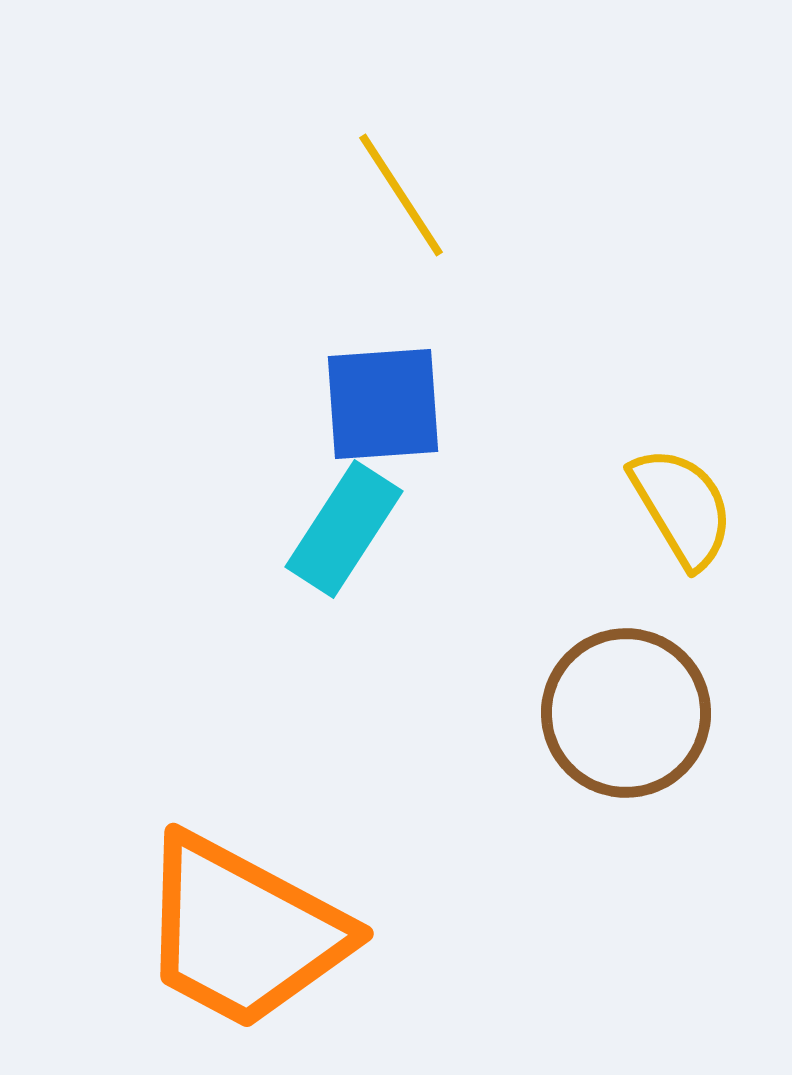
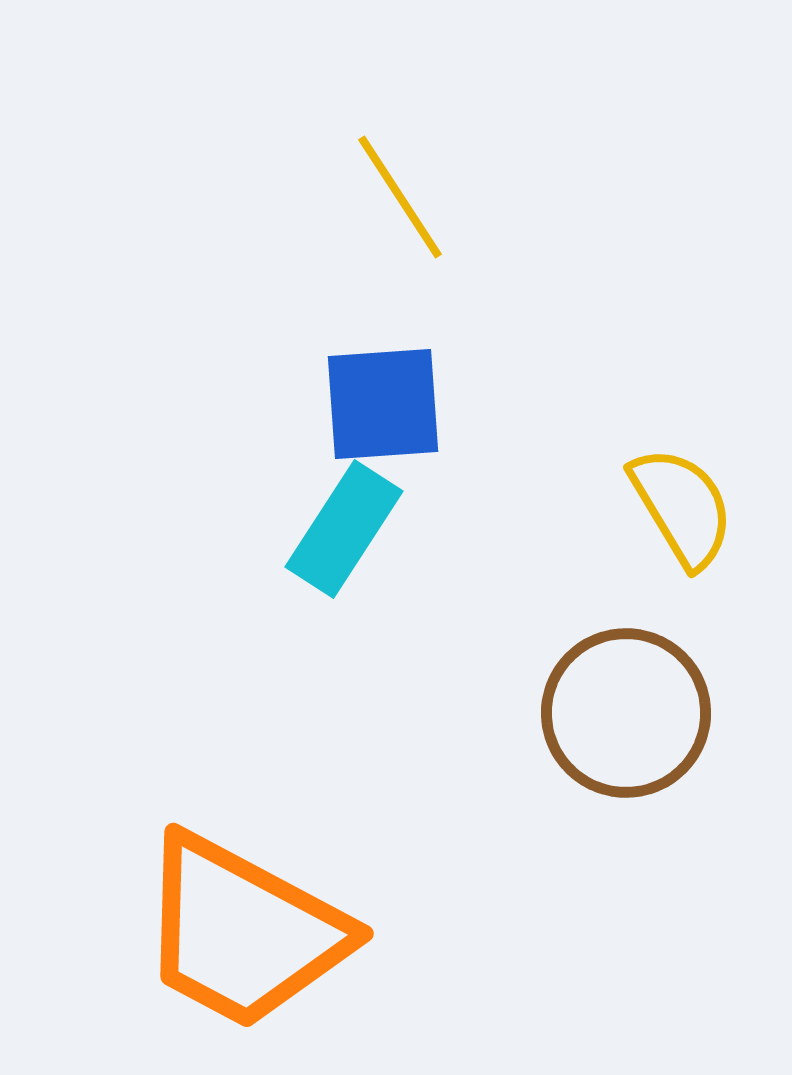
yellow line: moved 1 px left, 2 px down
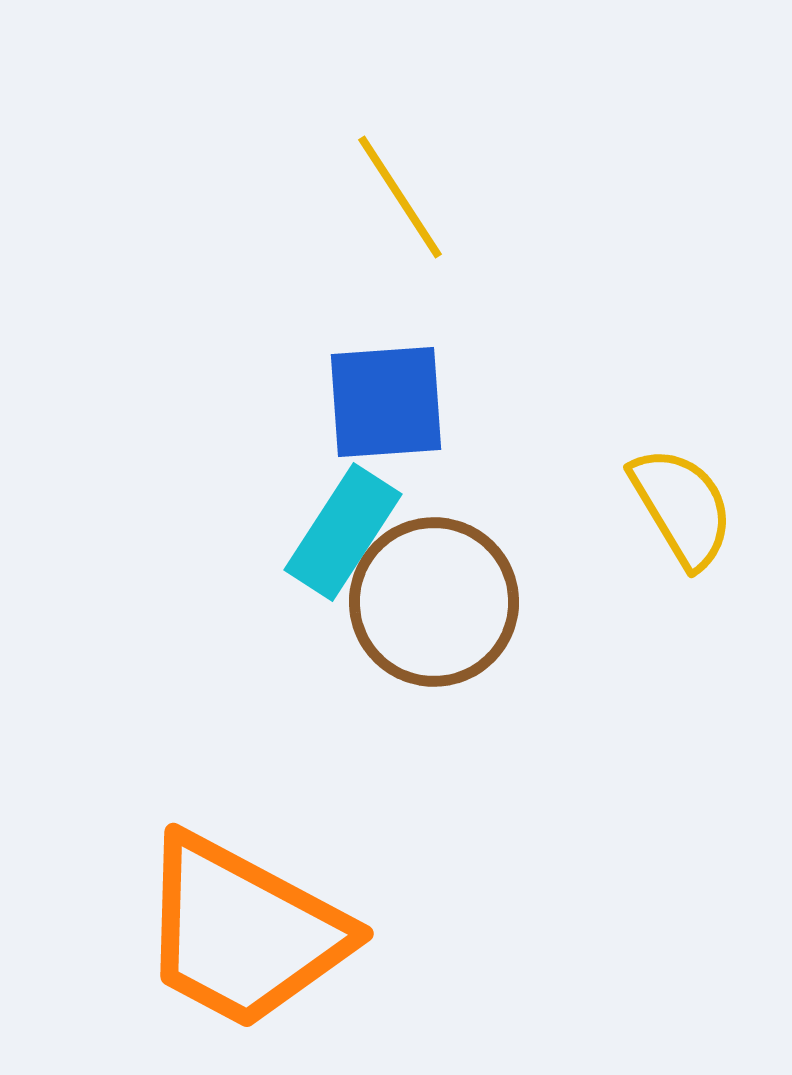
blue square: moved 3 px right, 2 px up
cyan rectangle: moved 1 px left, 3 px down
brown circle: moved 192 px left, 111 px up
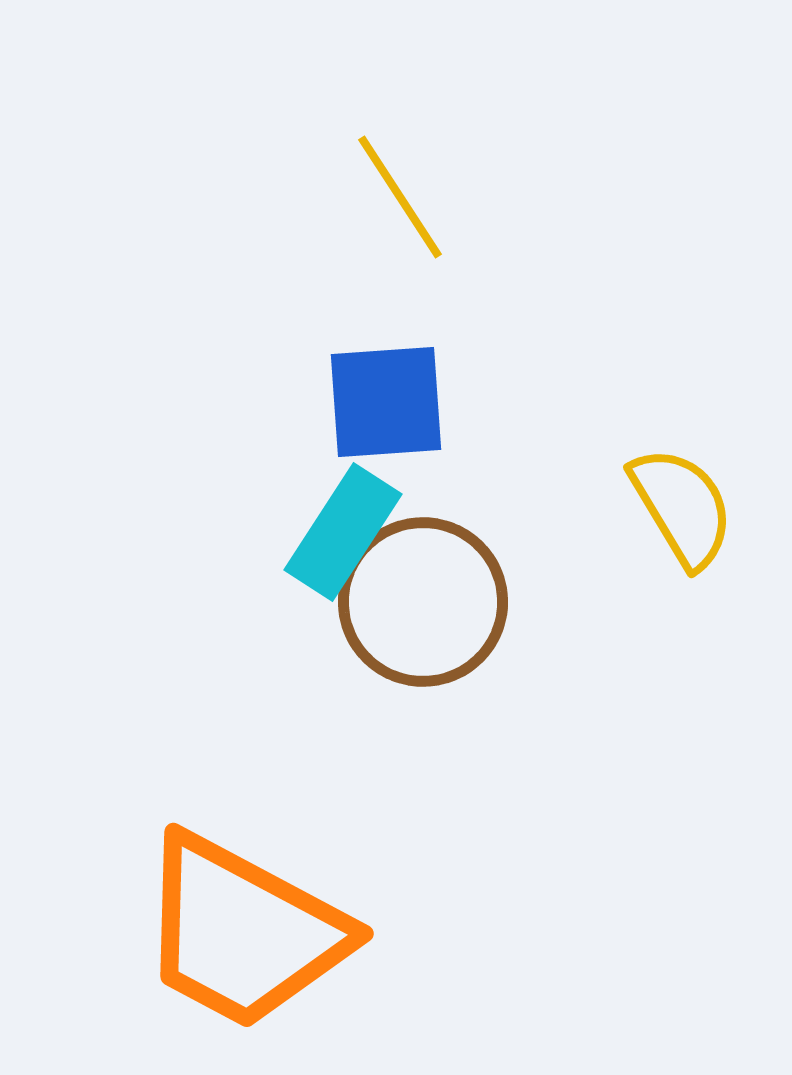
brown circle: moved 11 px left
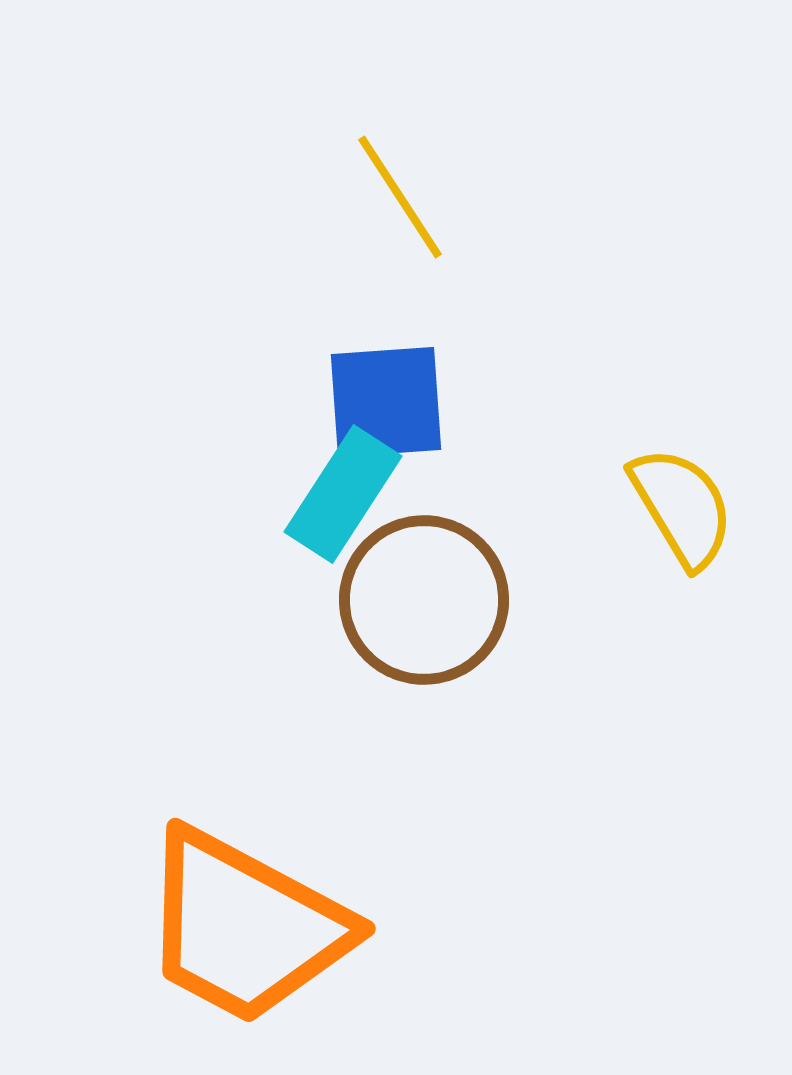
cyan rectangle: moved 38 px up
brown circle: moved 1 px right, 2 px up
orange trapezoid: moved 2 px right, 5 px up
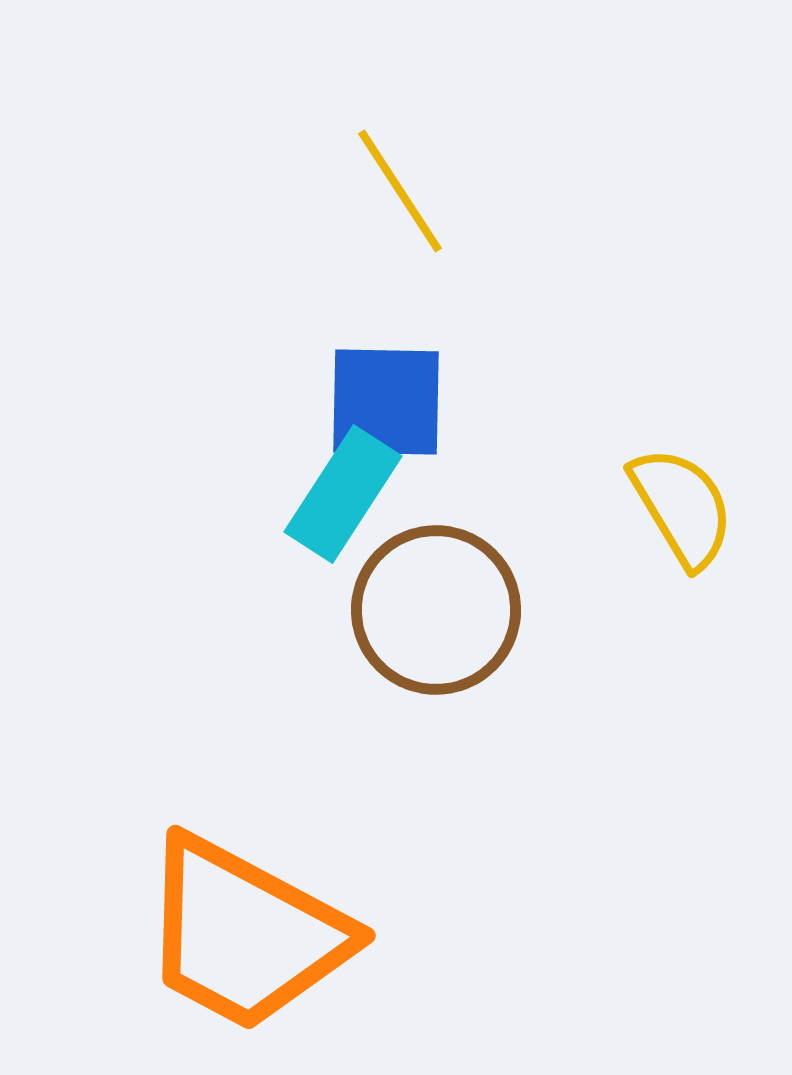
yellow line: moved 6 px up
blue square: rotated 5 degrees clockwise
brown circle: moved 12 px right, 10 px down
orange trapezoid: moved 7 px down
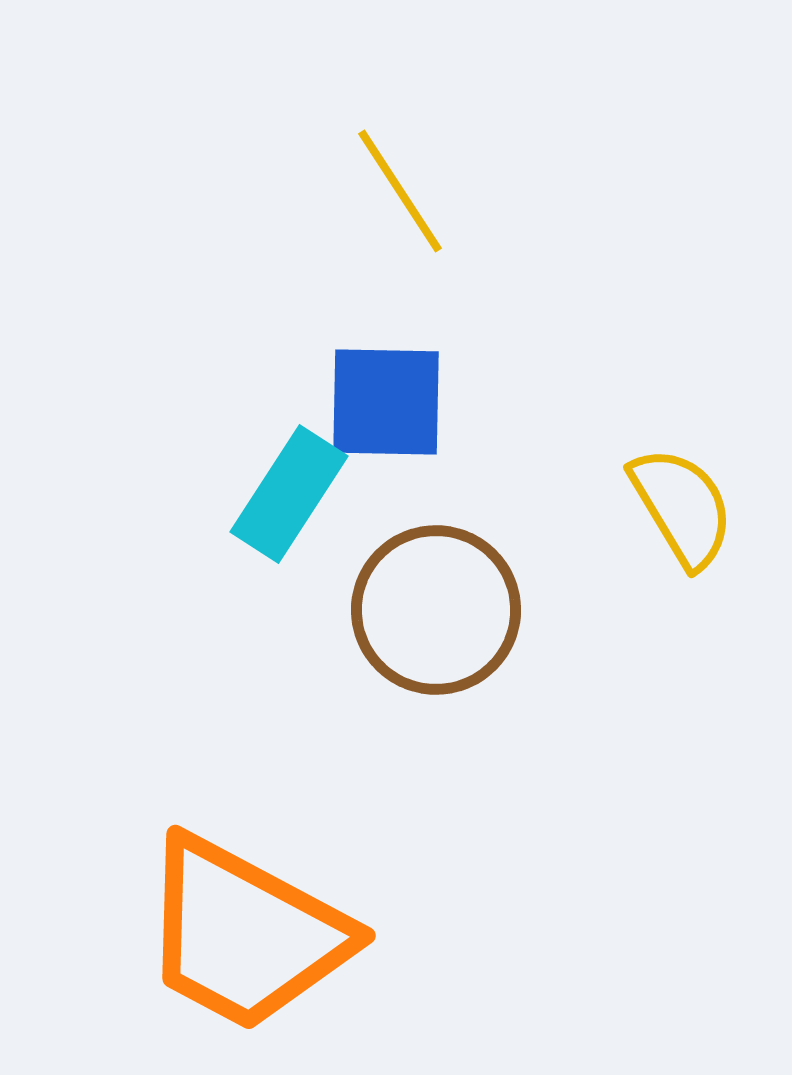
cyan rectangle: moved 54 px left
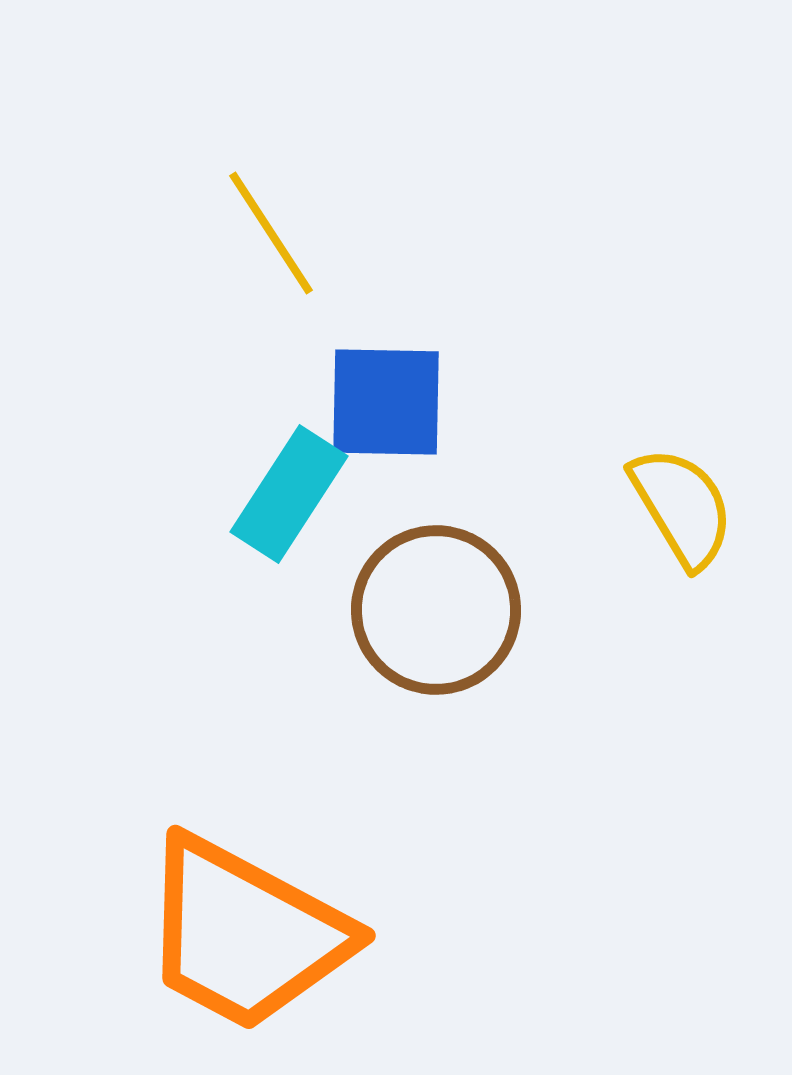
yellow line: moved 129 px left, 42 px down
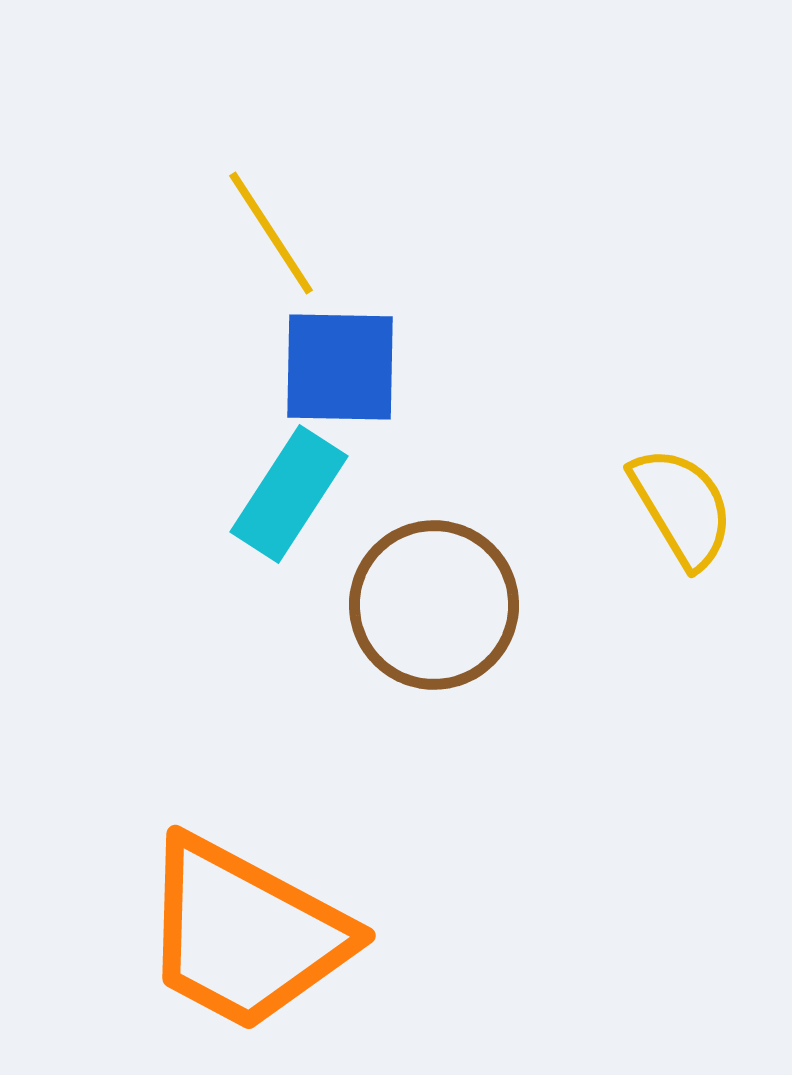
blue square: moved 46 px left, 35 px up
brown circle: moved 2 px left, 5 px up
